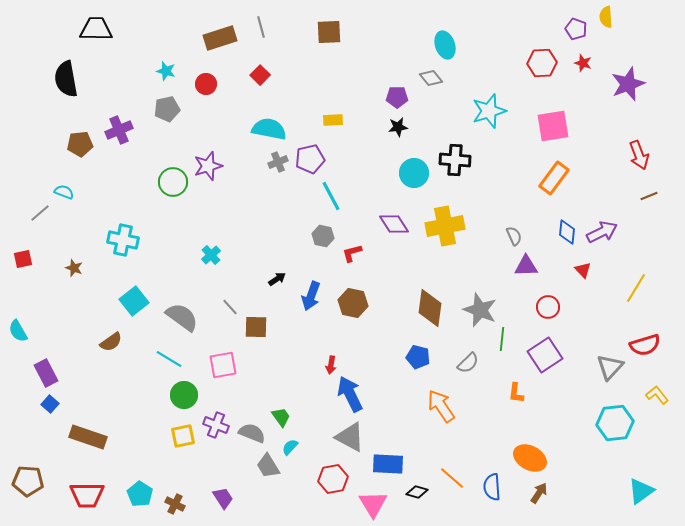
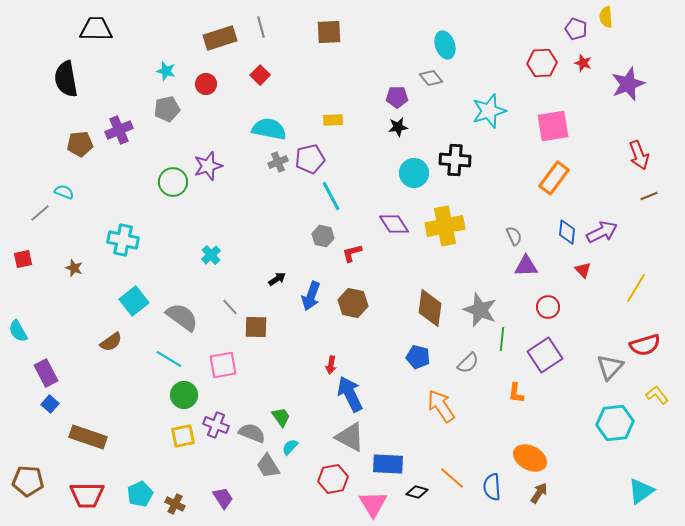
cyan pentagon at (140, 494): rotated 15 degrees clockwise
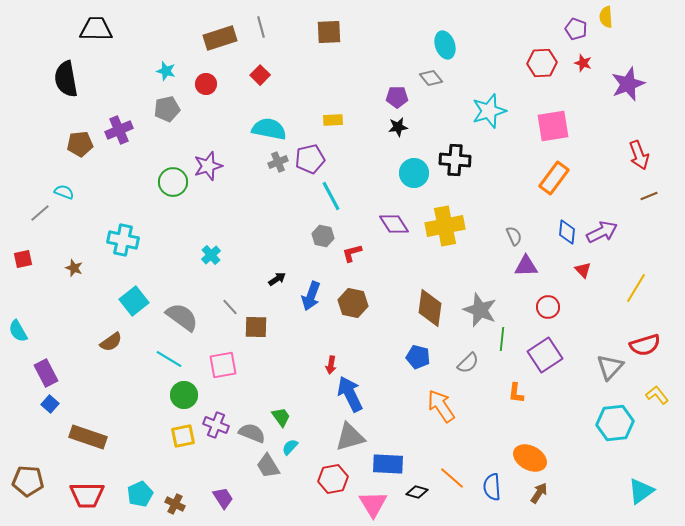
gray triangle at (350, 437): rotated 44 degrees counterclockwise
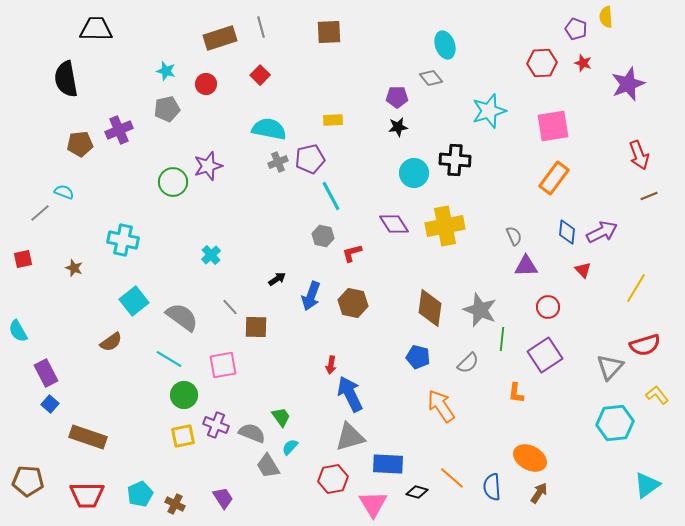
cyan triangle at (641, 491): moved 6 px right, 6 px up
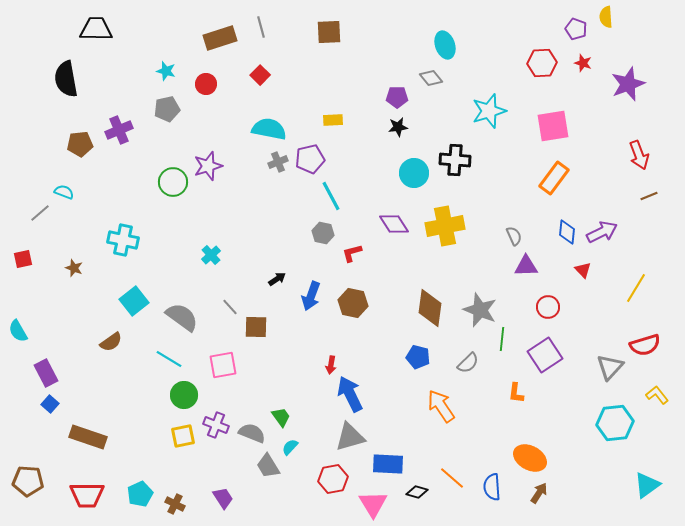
gray hexagon at (323, 236): moved 3 px up
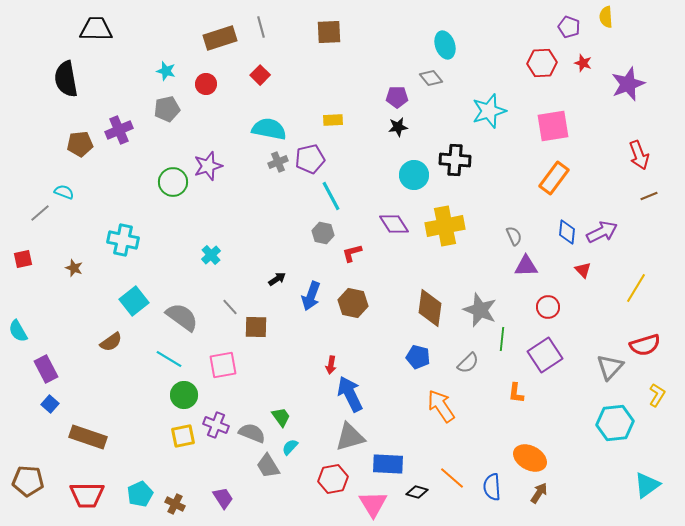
purple pentagon at (576, 29): moved 7 px left, 2 px up
cyan circle at (414, 173): moved 2 px down
purple rectangle at (46, 373): moved 4 px up
yellow L-shape at (657, 395): rotated 70 degrees clockwise
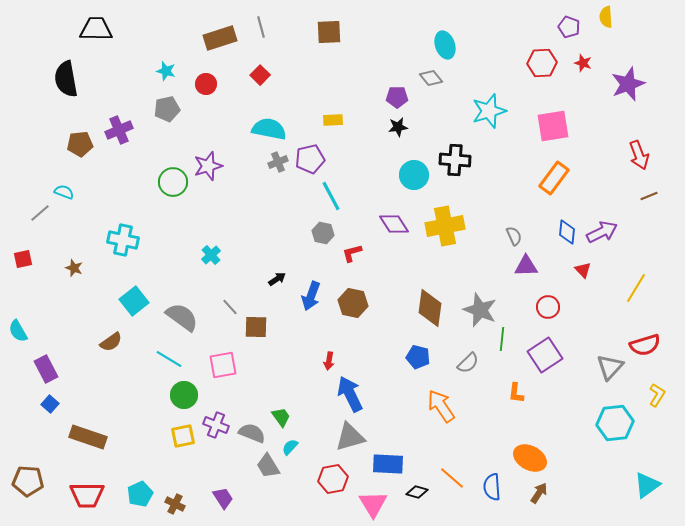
red arrow at (331, 365): moved 2 px left, 4 px up
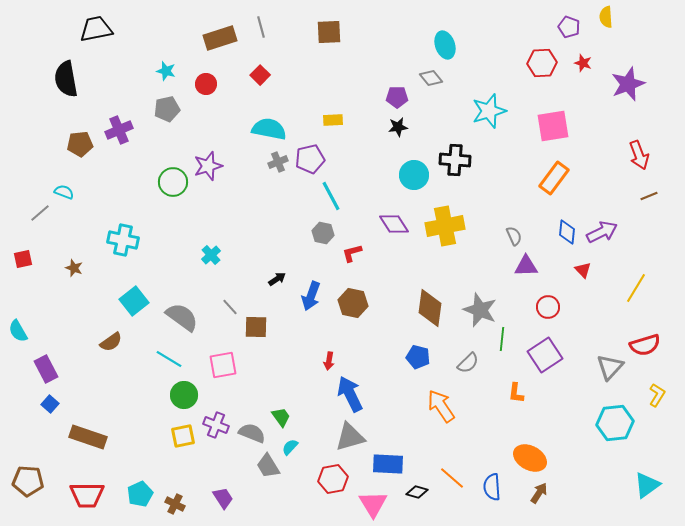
black trapezoid at (96, 29): rotated 12 degrees counterclockwise
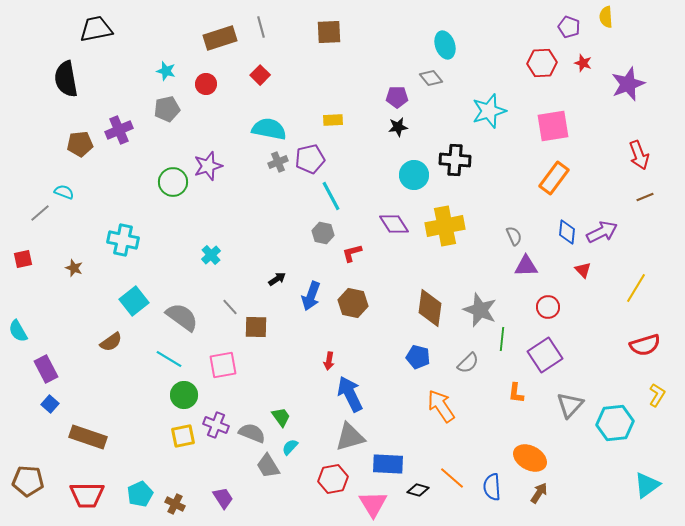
brown line at (649, 196): moved 4 px left, 1 px down
gray triangle at (610, 367): moved 40 px left, 38 px down
black diamond at (417, 492): moved 1 px right, 2 px up
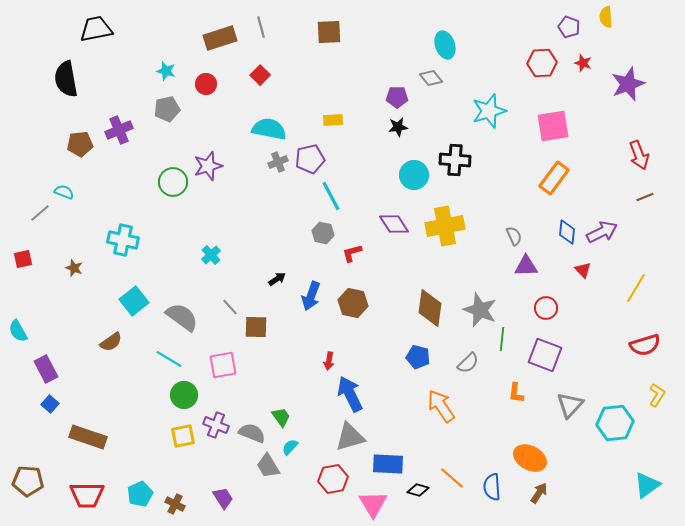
red circle at (548, 307): moved 2 px left, 1 px down
purple square at (545, 355): rotated 36 degrees counterclockwise
